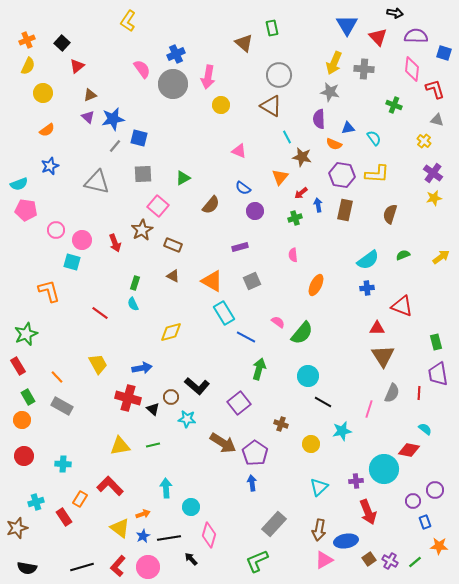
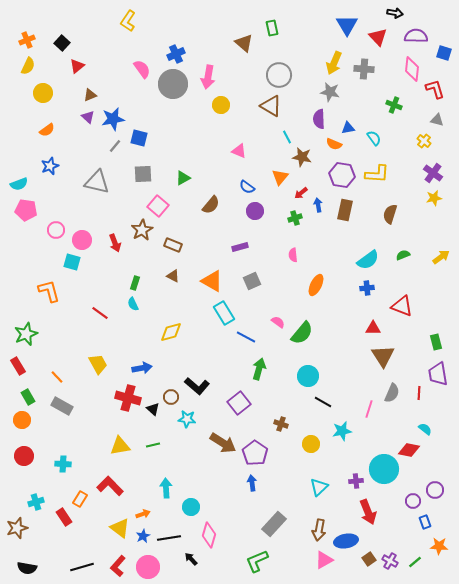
blue semicircle at (243, 188): moved 4 px right, 1 px up
red triangle at (377, 328): moved 4 px left
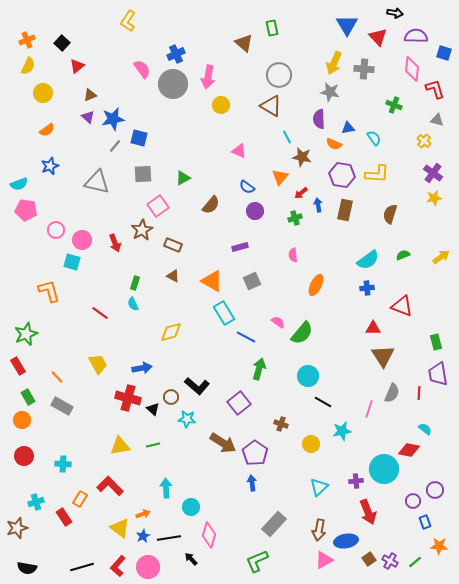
pink square at (158, 206): rotated 15 degrees clockwise
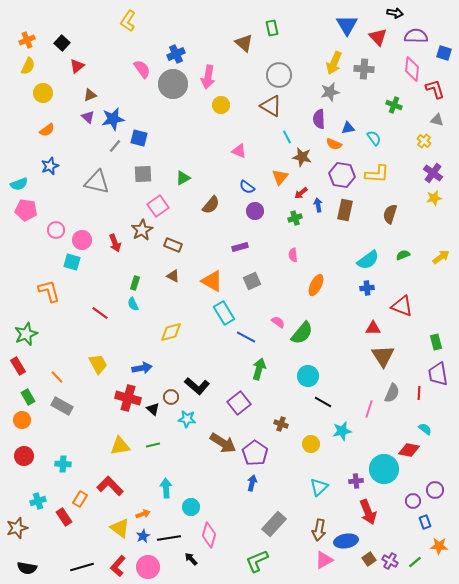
gray star at (330, 92): rotated 24 degrees counterclockwise
blue arrow at (252, 483): rotated 21 degrees clockwise
cyan cross at (36, 502): moved 2 px right, 1 px up
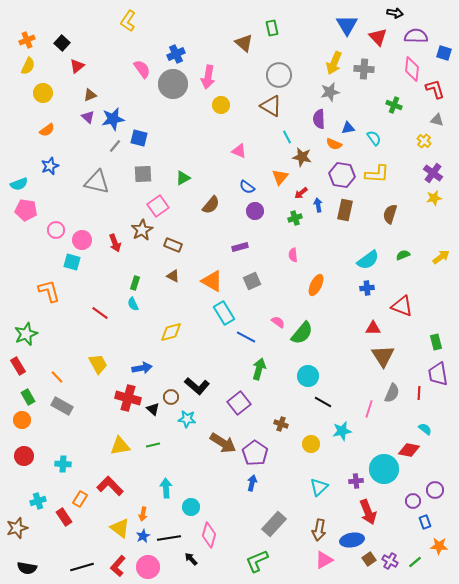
orange arrow at (143, 514): rotated 120 degrees clockwise
blue ellipse at (346, 541): moved 6 px right, 1 px up
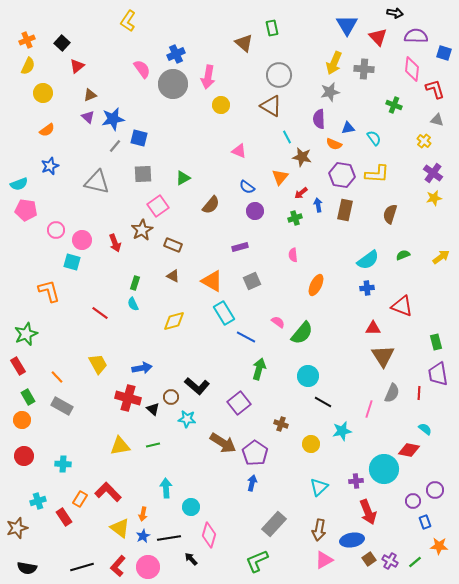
yellow diamond at (171, 332): moved 3 px right, 11 px up
red L-shape at (110, 486): moved 2 px left, 6 px down
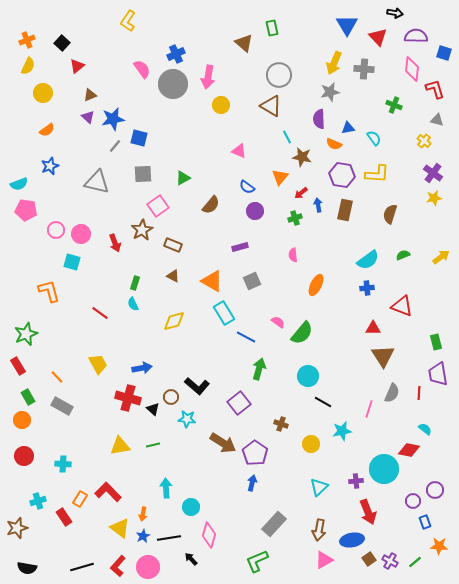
pink circle at (82, 240): moved 1 px left, 6 px up
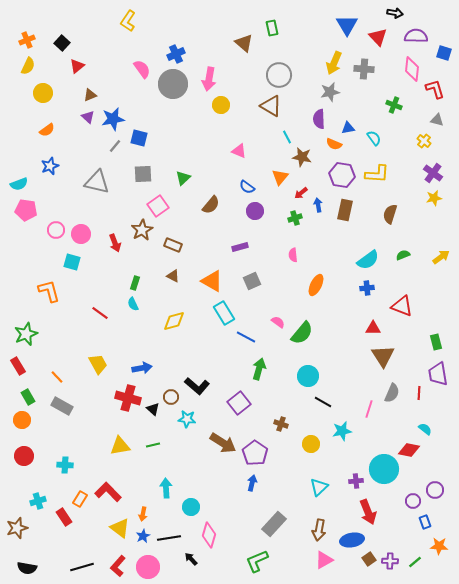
pink arrow at (208, 77): moved 1 px right, 2 px down
green triangle at (183, 178): rotated 14 degrees counterclockwise
cyan cross at (63, 464): moved 2 px right, 1 px down
purple cross at (390, 561): rotated 28 degrees counterclockwise
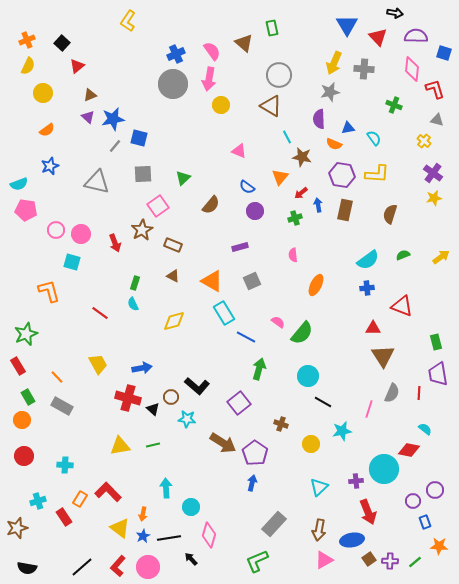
pink semicircle at (142, 69): moved 70 px right, 18 px up
black line at (82, 567): rotated 25 degrees counterclockwise
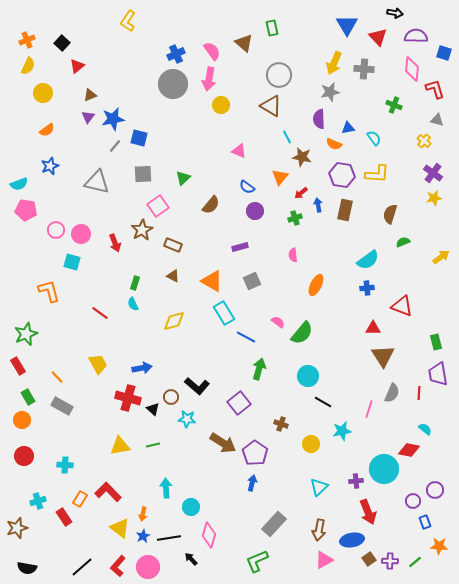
purple triangle at (88, 117): rotated 24 degrees clockwise
green semicircle at (403, 255): moved 13 px up
